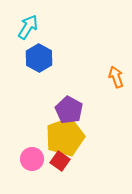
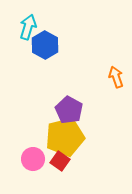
cyan arrow: rotated 15 degrees counterclockwise
blue hexagon: moved 6 px right, 13 px up
yellow pentagon: rotated 6 degrees clockwise
pink circle: moved 1 px right
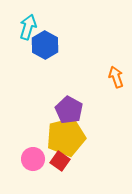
yellow pentagon: moved 1 px right
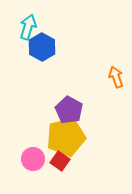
blue hexagon: moved 3 px left, 2 px down
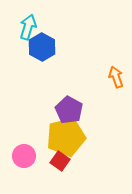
pink circle: moved 9 px left, 3 px up
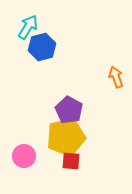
cyan arrow: rotated 15 degrees clockwise
blue hexagon: rotated 16 degrees clockwise
red square: moved 11 px right; rotated 30 degrees counterclockwise
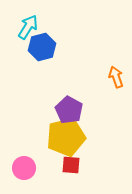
pink circle: moved 12 px down
red square: moved 4 px down
